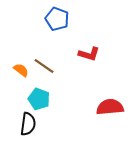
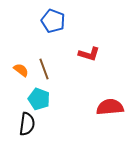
blue pentagon: moved 4 px left, 2 px down
brown line: moved 3 px down; rotated 35 degrees clockwise
black semicircle: moved 1 px left
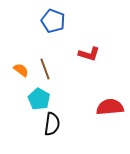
brown line: moved 1 px right
cyan pentagon: rotated 10 degrees clockwise
black semicircle: moved 25 px right
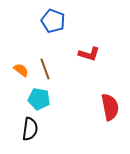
cyan pentagon: rotated 20 degrees counterclockwise
red semicircle: rotated 84 degrees clockwise
black semicircle: moved 22 px left, 5 px down
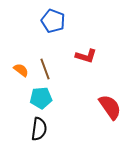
red L-shape: moved 3 px left, 2 px down
cyan pentagon: moved 2 px right, 1 px up; rotated 15 degrees counterclockwise
red semicircle: rotated 24 degrees counterclockwise
black semicircle: moved 9 px right
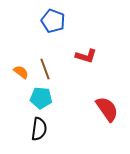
orange semicircle: moved 2 px down
cyan pentagon: rotated 10 degrees clockwise
red semicircle: moved 3 px left, 2 px down
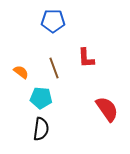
blue pentagon: rotated 20 degrees counterclockwise
red L-shape: moved 2 px down; rotated 70 degrees clockwise
brown line: moved 9 px right, 1 px up
black semicircle: moved 2 px right
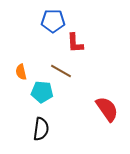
red L-shape: moved 11 px left, 15 px up
brown line: moved 7 px right, 3 px down; rotated 40 degrees counterclockwise
orange semicircle: rotated 140 degrees counterclockwise
cyan pentagon: moved 1 px right, 6 px up
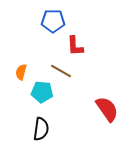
red L-shape: moved 3 px down
orange semicircle: rotated 28 degrees clockwise
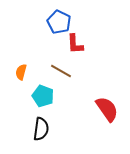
blue pentagon: moved 6 px right, 1 px down; rotated 25 degrees clockwise
red L-shape: moved 2 px up
cyan pentagon: moved 1 px right, 4 px down; rotated 15 degrees clockwise
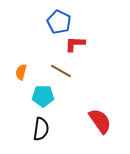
red L-shape: rotated 95 degrees clockwise
cyan pentagon: rotated 20 degrees counterclockwise
red semicircle: moved 7 px left, 12 px down
